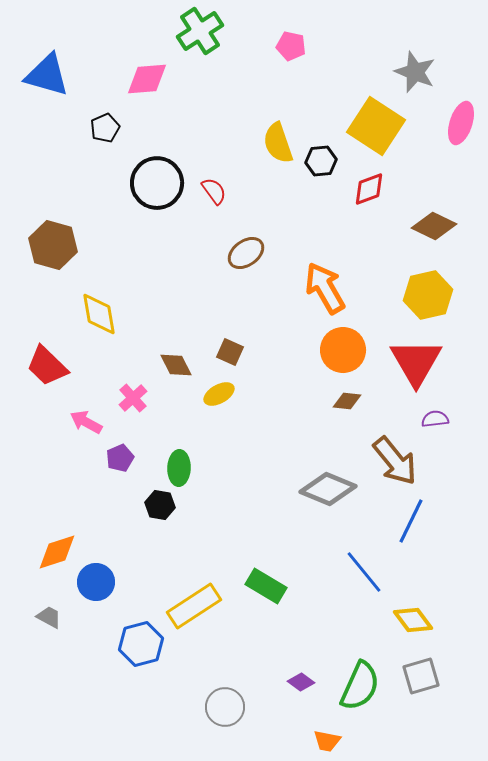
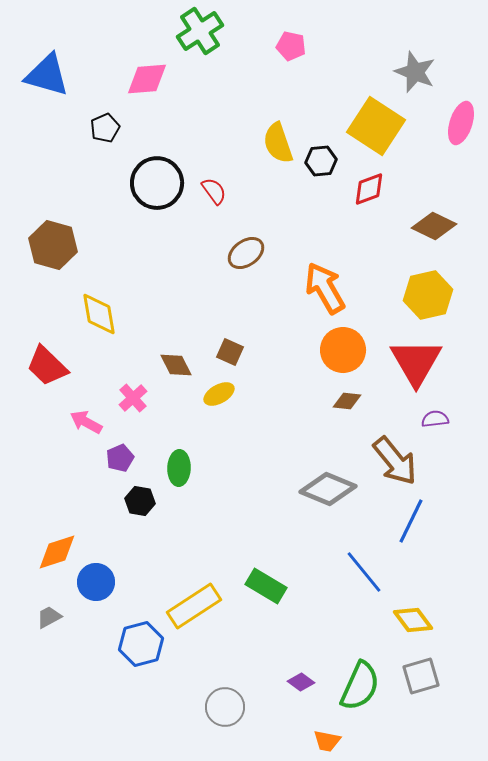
black hexagon at (160, 505): moved 20 px left, 4 px up
gray trapezoid at (49, 617): rotated 56 degrees counterclockwise
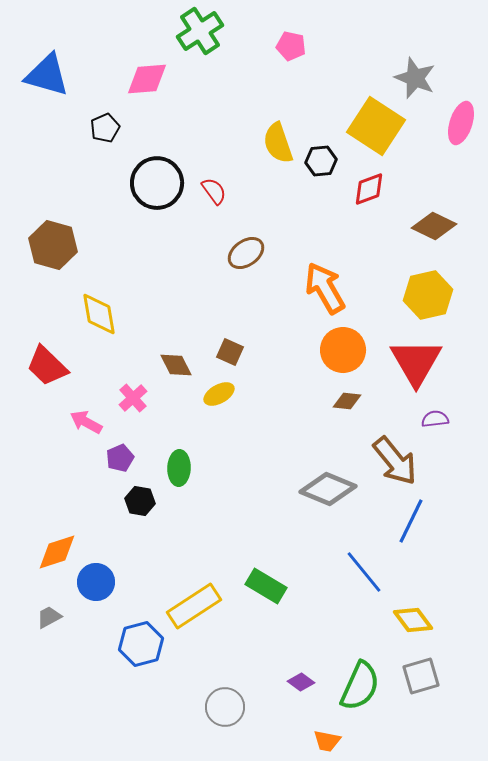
gray star at (415, 72): moved 6 px down
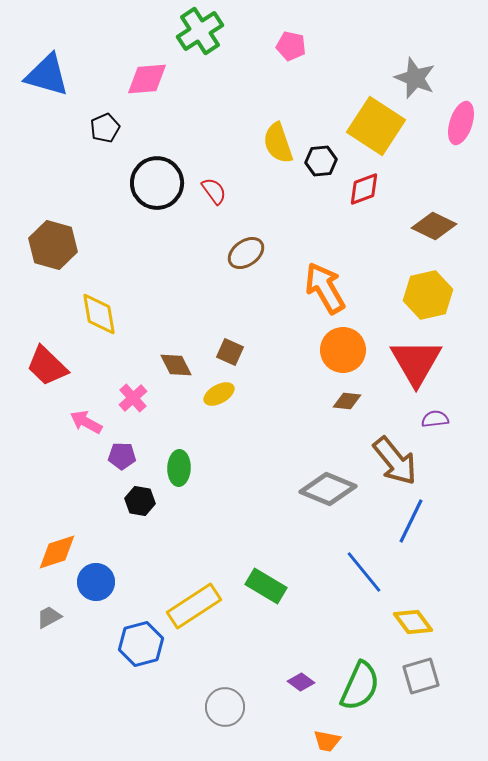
red diamond at (369, 189): moved 5 px left
purple pentagon at (120, 458): moved 2 px right, 2 px up; rotated 24 degrees clockwise
yellow diamond at (413, 620): moved 2 px down
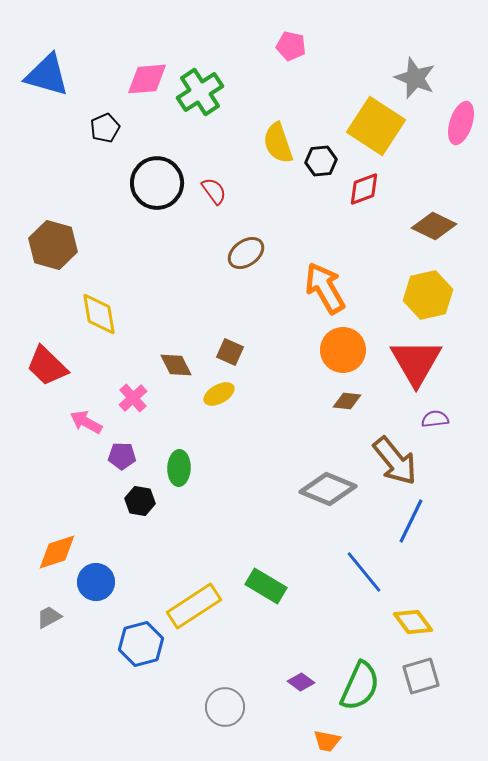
green cross at (200, 31): moved 61 px down
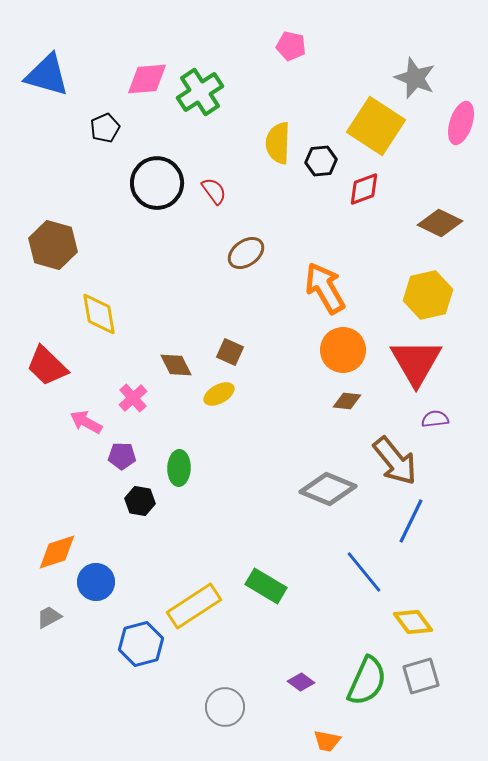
yellow semicircle at (278, 143): rotated 21 degrees clockwise
brown diamond at (434, 226): moved 6 px right, 3 px up
green semicircle at (360, 686): moved 7 px right, 5 px up
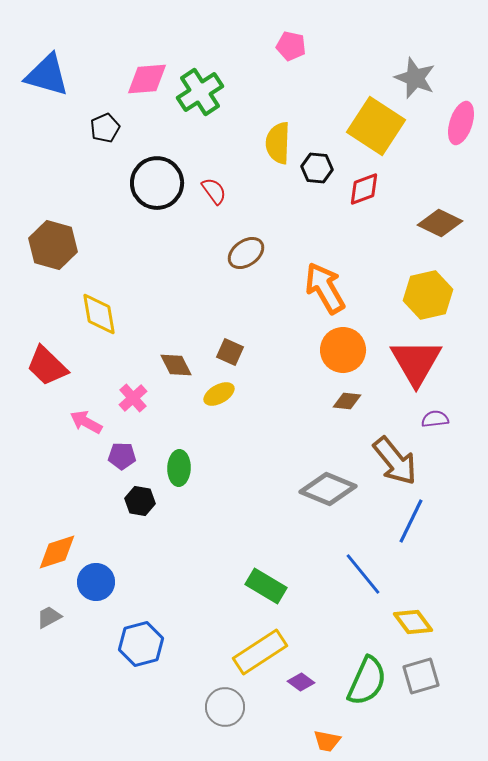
black hexagon at (321, 161): moved 4 px left, 7 px down; rotated 12 degrees clockwise
blue line at (364, 572): moved 1 px left, 2 px down
yellow rectangle at (194, 606): moved 66 px right, 46 px down
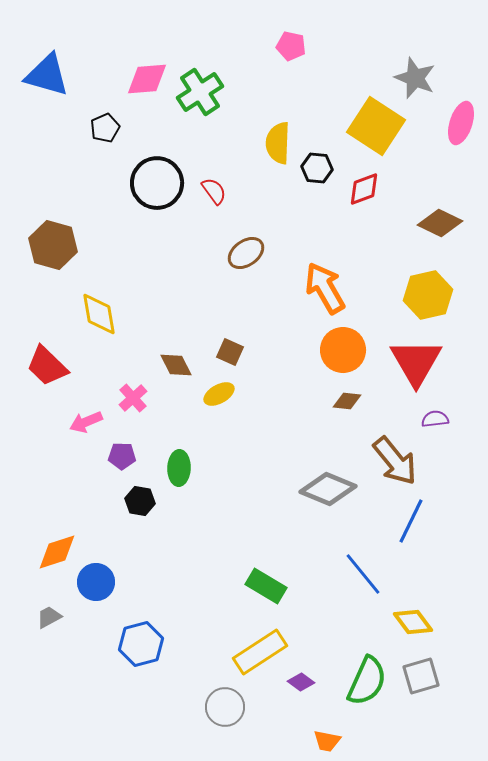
pink arrow at (86, 422): rotated 52 degrees counterclockwise
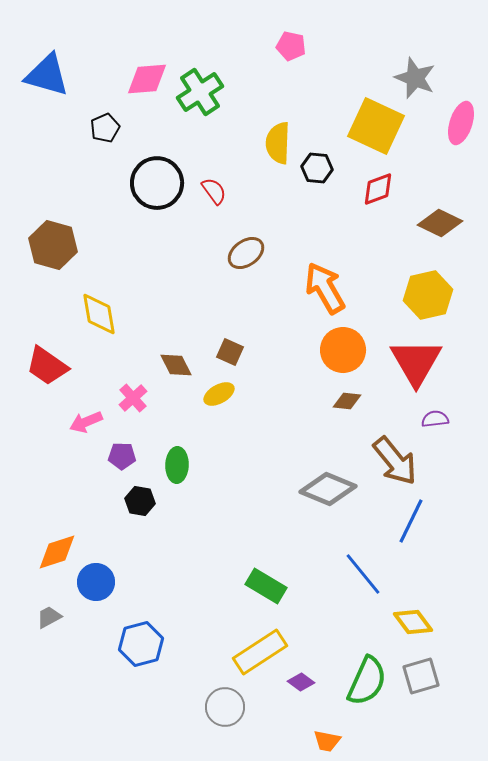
yellow square at (376, 126): rotated 8 degrees counterclockwise
red diamond at (364, 189): moved 14 px right
red trapezoid at (47, 366): rotated 9 degrees counterclockwise
green ellipse at (179, 468): moved 2 px left, 3 px up
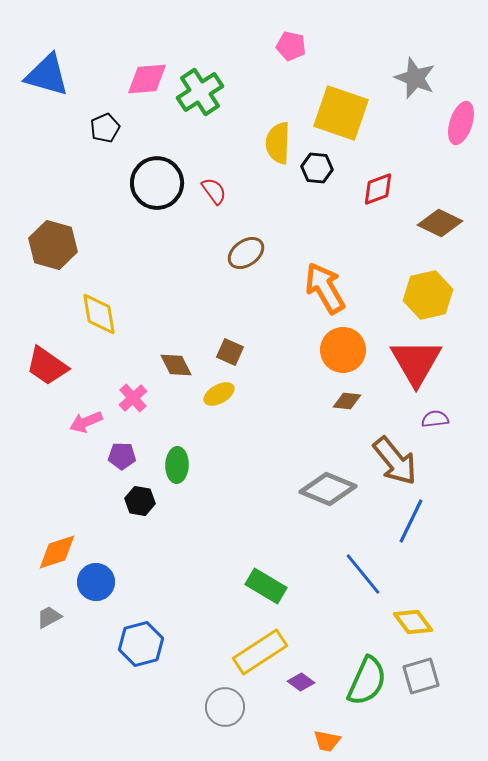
yellow square at (376, 126): moved 35 px left, 13 px up; rotated 6 degrees counterclockwise
